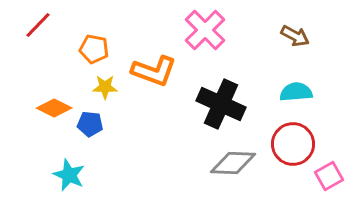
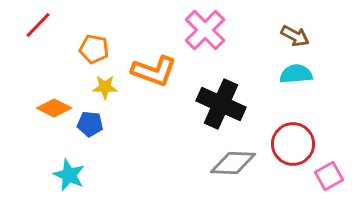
cyan semicircle: moved 18 px up
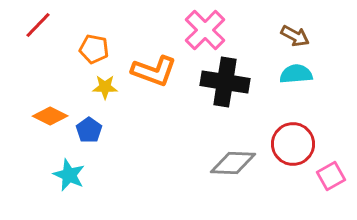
black cross: moved 4 px right, 22 px up; rotated 15 degrees counterclockwise
orange diamond: moved 4 px left, 8 px down
blue pentagon: moved 1 px left, 6 px down; rotated 30 degrees clockwise
pink square: moved 2 px right
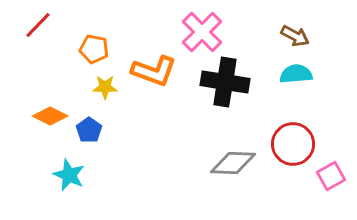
pink cross: moved 3 px left, 2 px down
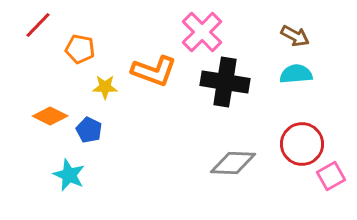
orange pentagon: moved 14 px left
blue pentagon: rotated 10 degrees counterclockwise
red circle: moved 9 px right
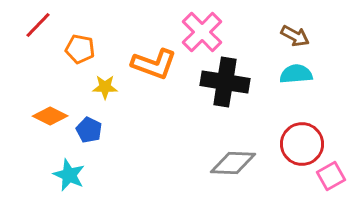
orange L-shape: moved 7 px up
